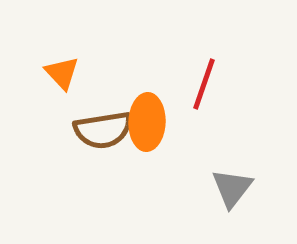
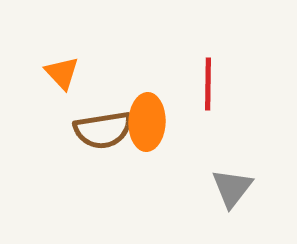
red line: moved 4 px right; rotated 18 degrees counterclockwise
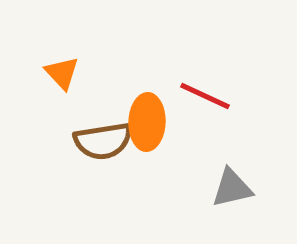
red line: moved 3 px left, 12 px down; rotated 66 degrees counterclockwise
brown semicircle: moved 11 px down
gray triangle: rotated 39 degrees clockwise
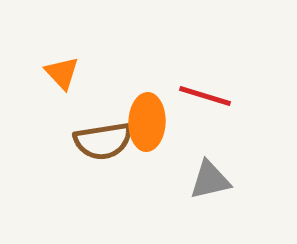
red line: rotated 8 degrees counterclockwise
gray triangle: moved 22 px left, 8 px up
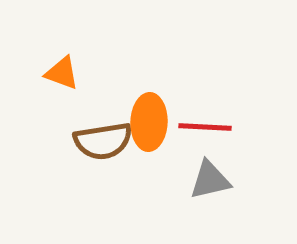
orange triangle: rotated 27 degrees counterclockwise
red line: moved 31 px down; rotated 14 degrees counterclockwise
orange ellipse: moved 2 px right
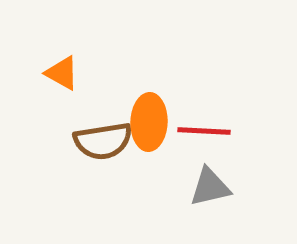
orange triangle: rotated 9 degrees clockwise
red line: moved 1 px left, 4 px down
gray triangle: moved 7 px down
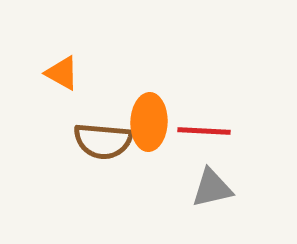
brown semicircle: rotated 14 degrees clockwise
gray triangle: moved 2 px right, 1 px down
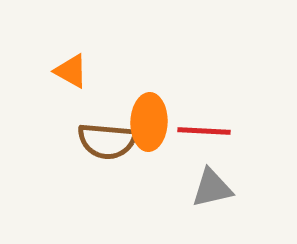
orange triangle: moved 9 px right, 2 px up
brown semicircle: moved 4 px right
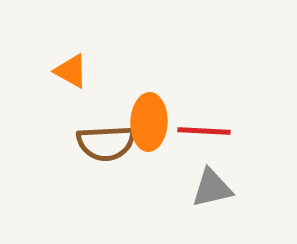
brown semicircle: moved 1 px left, 2 px down; rotated 8 degrees counterclockwise
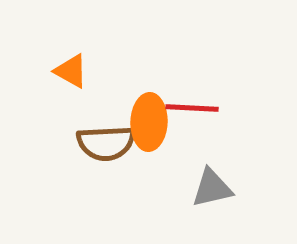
red line: moved 12 px left, 23 px up
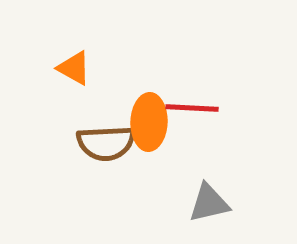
orange triangle: moved 3 px right, 3 px up
gray triangle: moved 3 px left, 15 px down
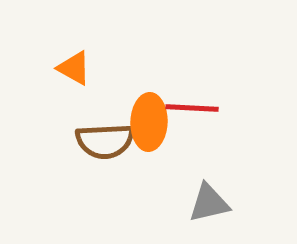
brown semicircle: moved 1 px left, 2 px up
